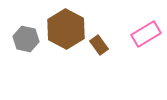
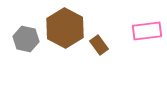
brown hexagon: moved 1 px left, 1 px up
pink rectangle: moved 1 px right, 3 px up; rotated 24 degrees clockwise
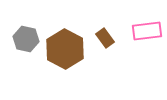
brown hexagon: moved 21 px down
brown rectangle: moved 6 px right, 7 px up
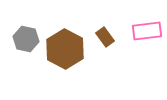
brown rectangle: moved 1 px up
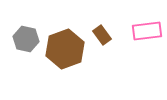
brown rectangle: moved 3 px left, 2 px up
brown hexagon: rotated 12 degrees clockwise
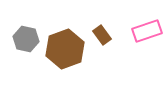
pink rectangle: rotated 12 degrees counterclockwise
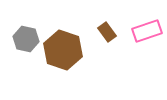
brown rectangle: moved 5 px right, 3 px up
brown hexagon: moved 2 px left, 1 px down; rotated 21 degrees counterclockwise
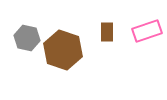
brown rectangle: rotated 36 degrees clockwise
gray hexagon: moved 1 px right, 1 px up
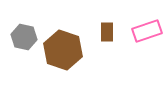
gray hexagon: moved 3 px left, 1 px up
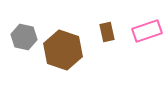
brown rectangle: rotated 12 degrees counterclockwise
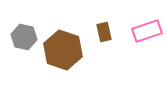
brown rectangle: moved 3 px left
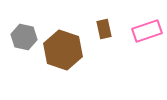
brown rectangle: moved 3 px up
